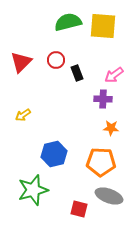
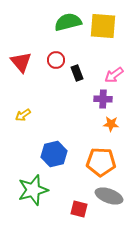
red triangle: rotated 25 degrees counterclockwise
orange star: moved 4 px up
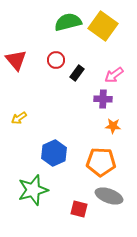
yellow square: rotated 32 degrees clockwise
red triangle: moved 5 px left, 2 px up
black rectangle: rotated 56 degrees clockwise
yellow arrow: moved 4 px left, 3 px down
orange star: moved 2 px right, 2 px down
blue hexagon: moved 1 px up; rotated 10 degrees counterclockwise
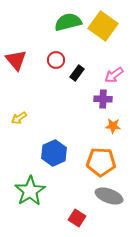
green star: moved 3 px left, 1 px down; rotated 16 degrees counterclockwise
red square: moved 2 px left, 9 px down; rotated 18 degrees clockwise
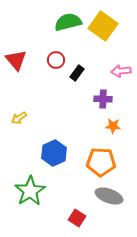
pink arrow: moved 7 px right, 4 px up; rotated 30 degrees clockwise
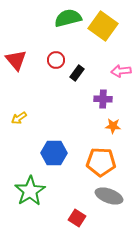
green semicircle: moved 4 px up
blue hexagon: rotated 25 degrees clockwise
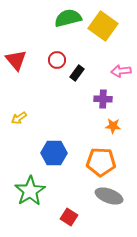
red circle: moved 1 px right
red square: moved 8 px left, 1 px up
